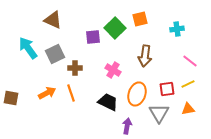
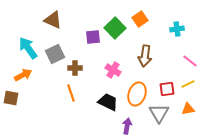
orange square: rotated 21 degrees counterclockwise
orange arrow: moved 24 px left, 18 px up
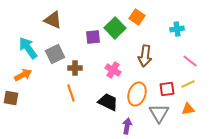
orange square: moved 3 px left, 2 px up; rotated 21 degrees counterclockwise
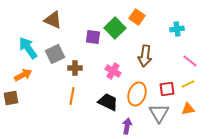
purple square: rotated 14 degrees clockwise
pink cross: moved 1 px down
orange line: moved 1 px right, 3 px down; rotated 30 degrees clockwise
brown square: rotated 21 degrees counterclockwise
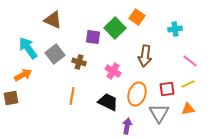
cyan cross: moved 2 px left
gray square: rotated 12 degrees counterclockwise
brown cross: moved 4 px right, 6 px up; rotated 16 degrees clockwise
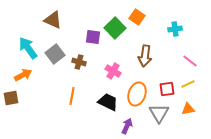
purple arrow: rotated 14 degrees clockwise
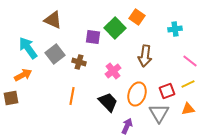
pink cross: rotated 21 degrees clockwise
red square: moved 2 px down; rotated 14 degrees counterclockwise
black trapezoid: rotated 20 degrees clockwise
